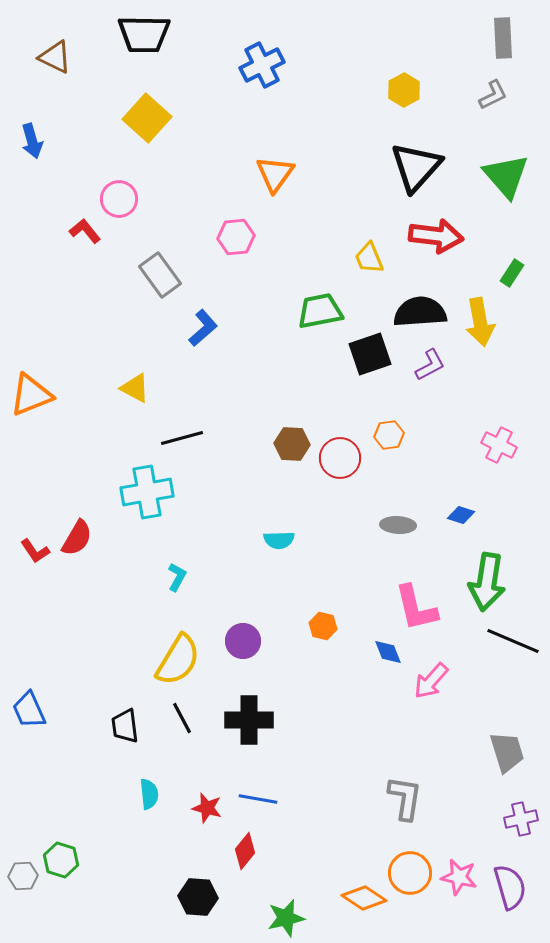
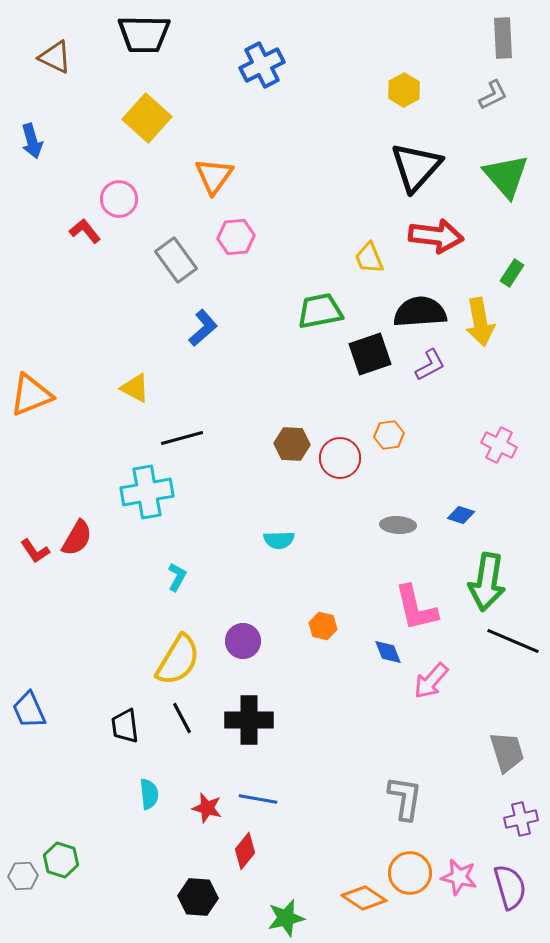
orange triangle at (275, 174): moved 61 px left, 2 px down
gray rectangle at (160, 275): moved 16 px right, 15 px up
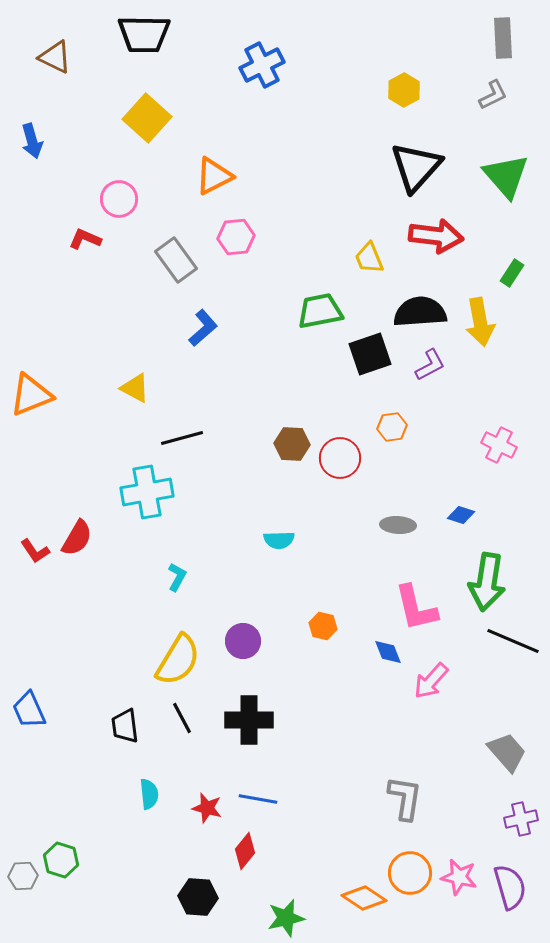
orange triangle at (214, 176): rotated 27 degrees clockwise
red L-shape at (85, 231): moved 8 px down; rotated 28 degrees counterclockwise
orange hexagon at (389, 435): moved 3 px right, 8 px up
gray trapezoid at (507, 752): rotated 24 degrees counterclockwise
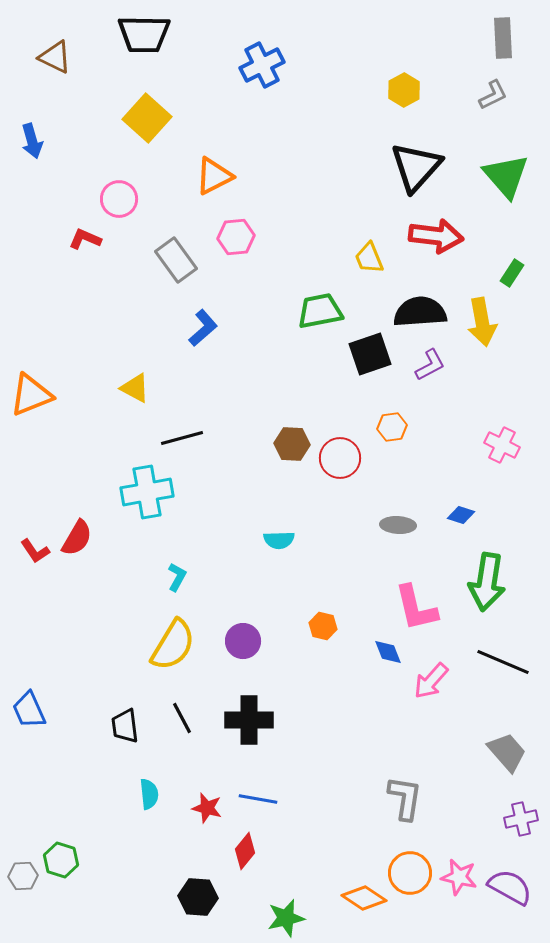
yellow arrow at (480, 322): moved 2 px right
pink cross at (499, 445): moved 3 px right
black line at (513, 641): moved 10 px left, 21 px down
yellow semicircle at (178, 660): moved 5 px left, 15 px up
purple semicircle at (510, 887): rotated 45 degrees counterclockwise
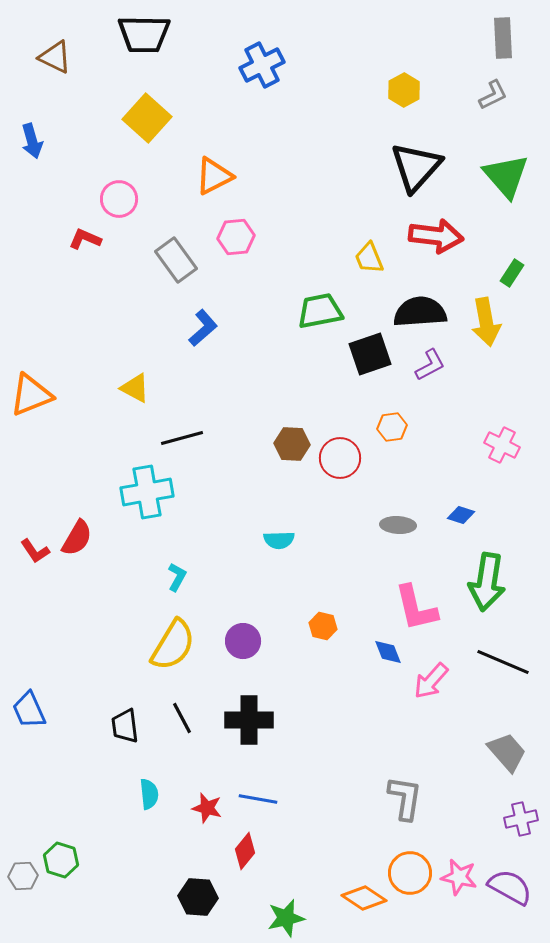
yellow arrow at (482, 322): moved 4 px right
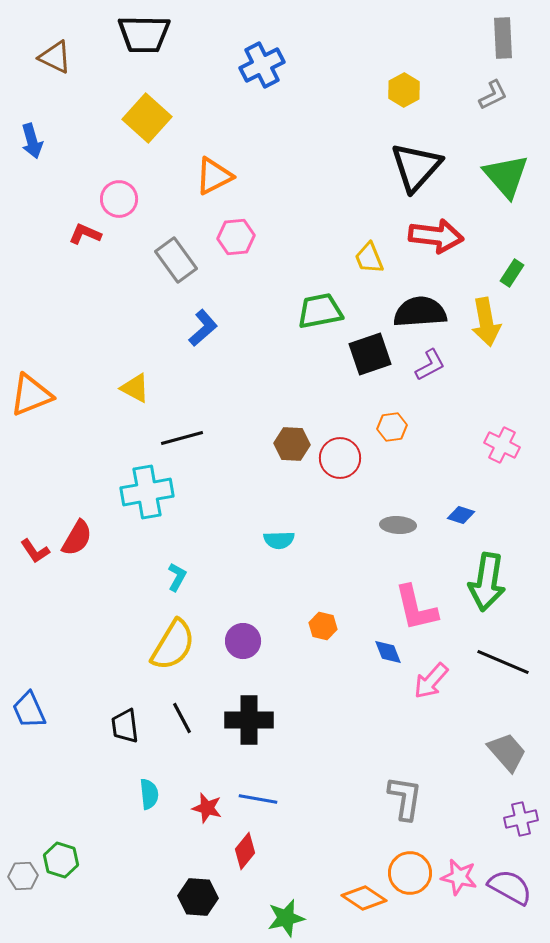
red L-shape at (85, 239): moved 5 px up
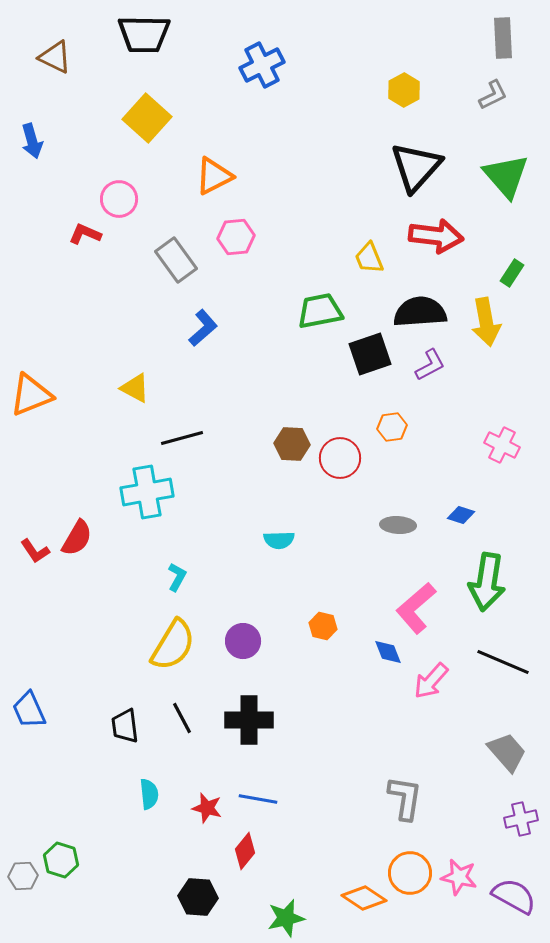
pink L-shape at (416, 608): rotated 62 degrees clockwise
purple semicircle at (510, 887): moved 4 px right, 9 px down
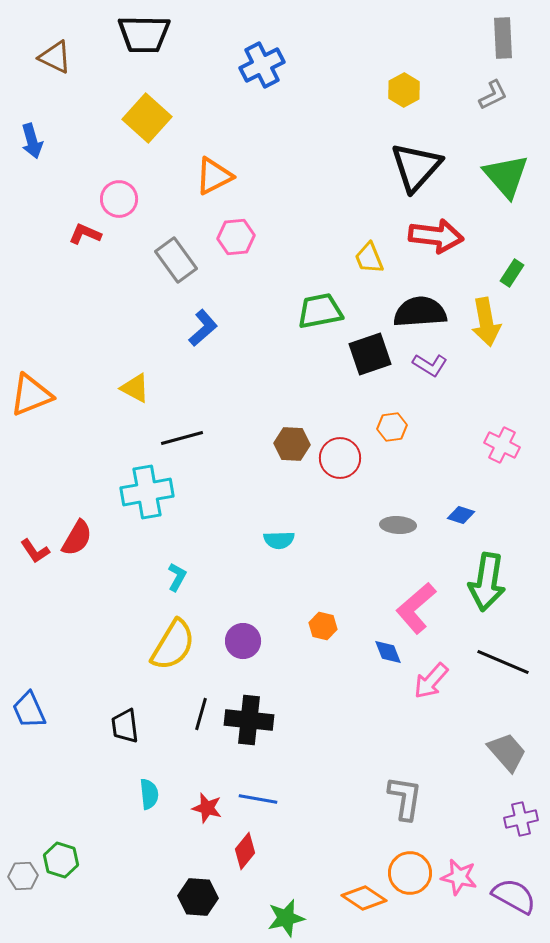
purple L-shape at (430, 365): rotated 60 degrees clockwise
black line at (182, 718): moved 19 px right, 4 px up; rotated 44 degrees clockwise
black cross at (249, 720): rotated 6 degrees clockwise
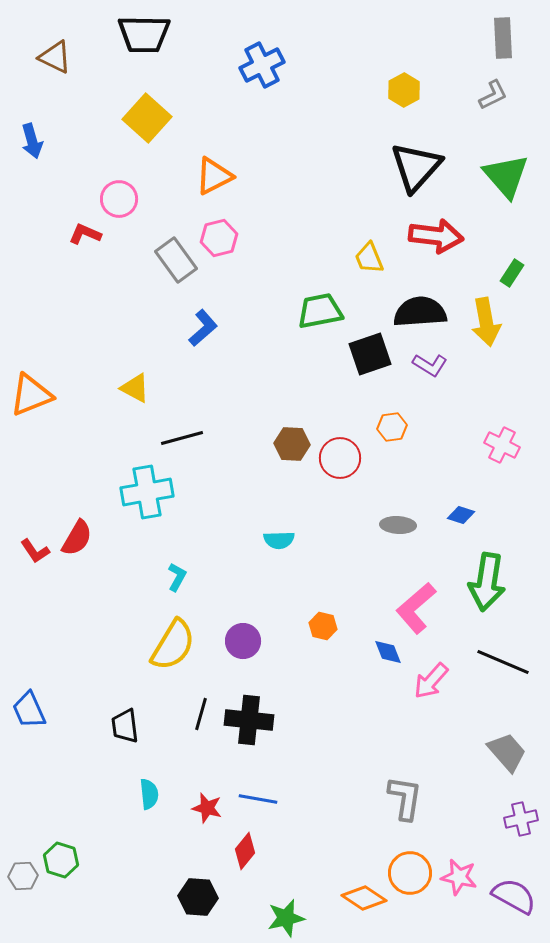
pink hexagon at (236, 237): moved 17 px left, 1 px down; rotated 9 degrees counterclockwise
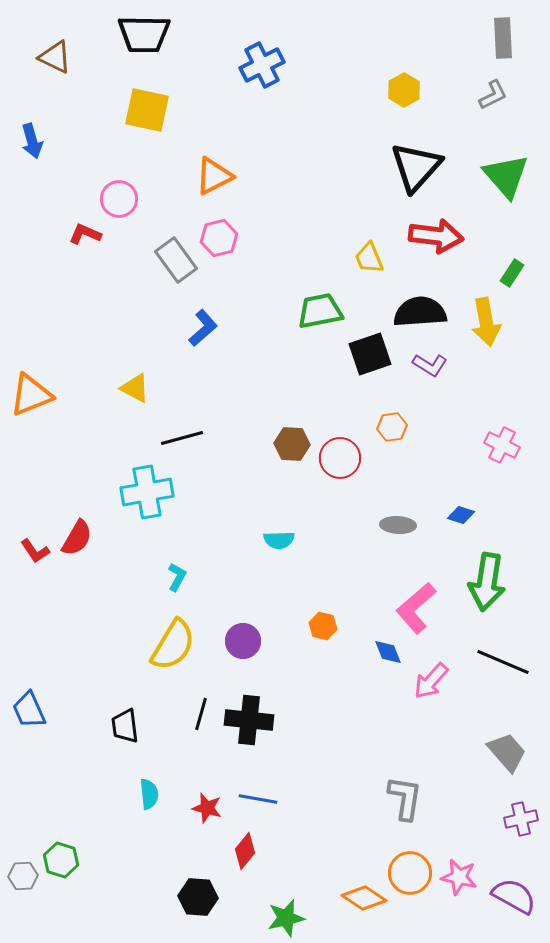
yellow square at (147, 118): moved 8 px up; rotated 30 degrees counterclockwise
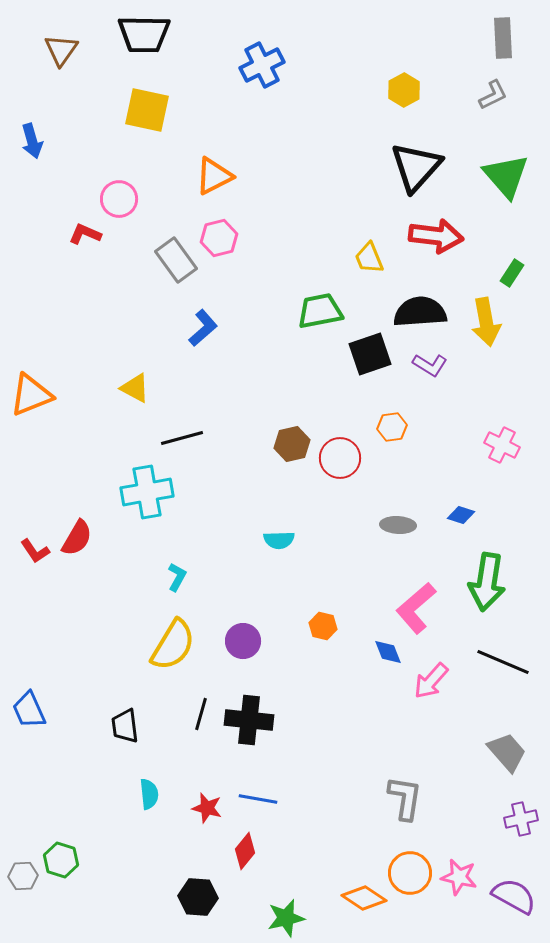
brown triangle at (55, 57): moved 6 px right, 7 px up; rotated 39 degrees clockwise
brown hexagon at (292, 444): rotated 16 degrees counterclockwise
